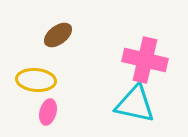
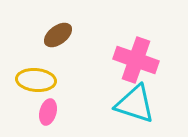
pink cross: moved 9 px left; rotated 6 degrees clockwise
cyan triangle: rotated 6 degrees clockwise
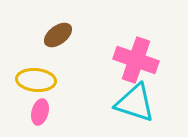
cyan triangle: moved 1 px up
pink ellipse: moved 8 px left
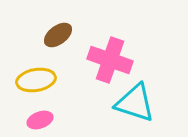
pink cross: moved 26 px left
yellow ellipse: rotated 15 degrees counterclockwise
pink ellipse: moved 8 px down; rotated 55 degrees clockwise
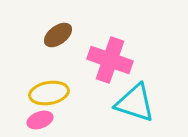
yellow ellipse: moved 13 px right, 13 px down
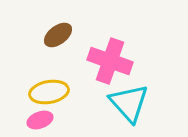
pink cross: moved 1 px down
yellow ellipse: moved 1 px up
cyan triangle: moved 6 px left; rotated 30 degrees clockwise
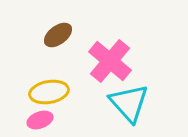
pink cross: rotated 21 degrees clockwise
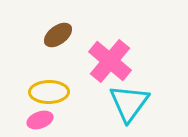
yellow ellipse: rotated 9 degrees clockwise
cyan triangle: rotated 18 degrees clockwise
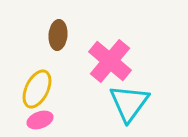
brown ellipse: rotated 48 degrees counterclockwise
yellow ellipse: moved 12 px left, 3 px up; rotated 63 degrees counterclockwise
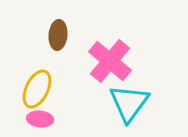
pink ellipse: moved 1 px up; rotated 25 degrees clockwise
